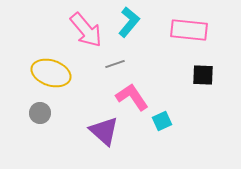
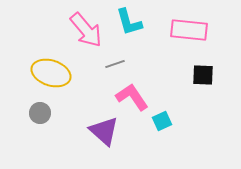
cyan L-shape: rotated 124 degrees clockwise
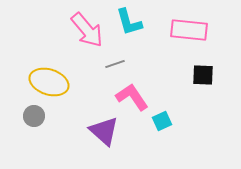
pink arrow: moved 1 px right
yellow ellipse: moved 2 px left, 9 px down
gray circle: moved 6 px left, 3 px down
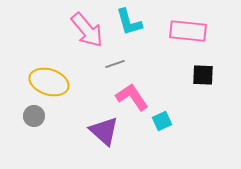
pink rectangle: moved 1 px left, 1 px down
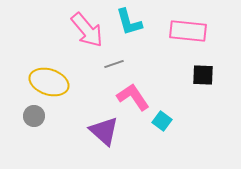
gray line: moved 1 px left
pink L-shape: moved 1 px right
cyan square: rotated 30 degrees counterclockwise
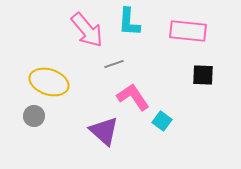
cyan L-shape: rotated 20 degrees clockwise
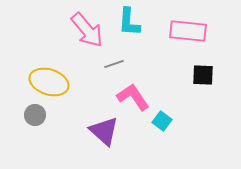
gray circle: moved 1 px right, 1 px up
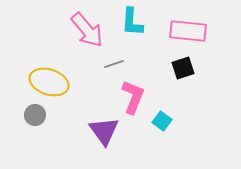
cyan L-shape: moved 3 px right
black square: moved 20 px left, 7 px up; rotated 20 degrees counterclockwise
pink L-shape: rotated 56 degrees clockwise
purple triangle: rotated 12 degrees clockwise
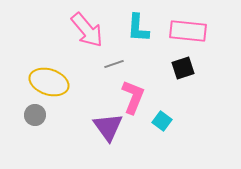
cyan L-shape: moved 6 px right, 6 px down
purple triangle: moved 4 px right, 4 px up
